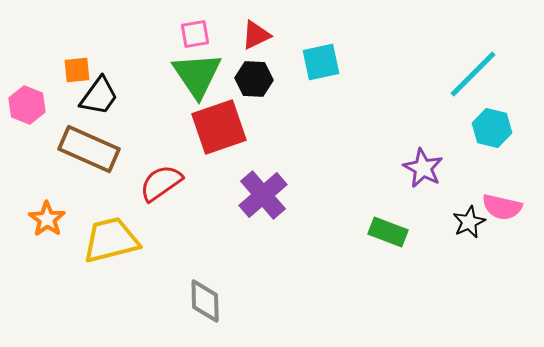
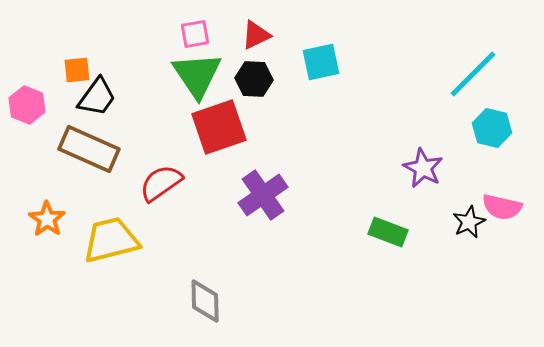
black trapezoid: moved 2 px left, 1 px down
purple cross: rotated 6 degrees clockwise
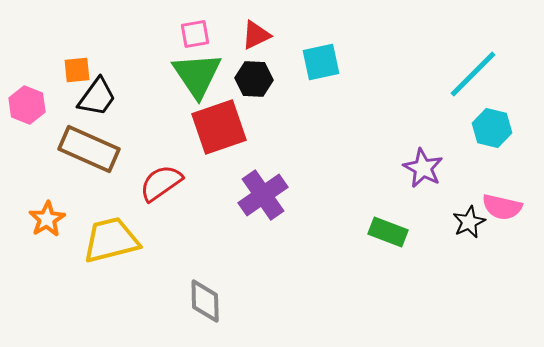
orange star: rotated 6 degrees clockwise
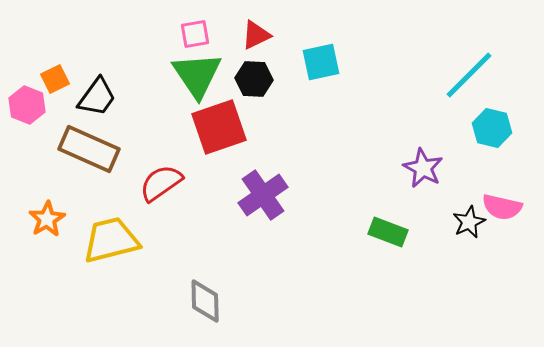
orange square: moved 22 px left, 9 px down; rotated 20 degrees counterclockwise
cyan line: moved 4 px left, 1 px down
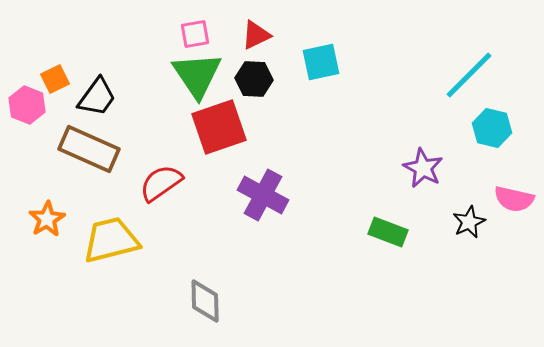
purple cross: rotated 27 degrees counterclockwise
pink semicircle: moved 12 px right, 8 px up
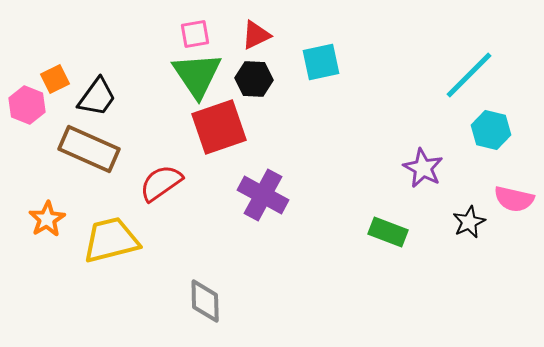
cyan hexagon: moved 1 px left, 2 px down
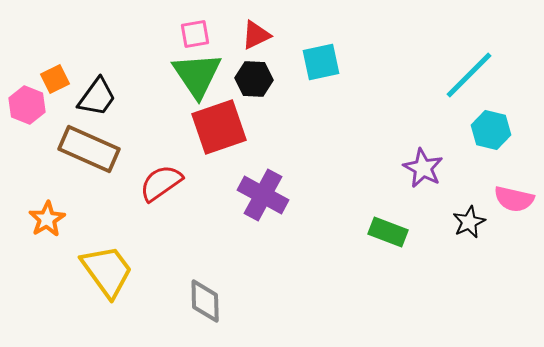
yellow trapezoid: moved 4 px left, 31 px down; rotated 68 degrees clockwise
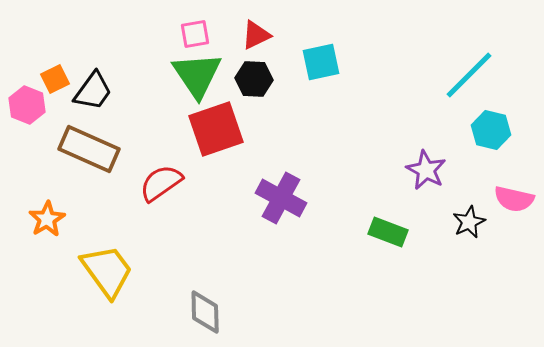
black trapezoid: moved 4 px left, 6 px up
red square: moved 3 px left, 2 px down
purple star: moved 3 px right, 2 px down
purple cross: moved 18 px right, 3 px down
gray diamond: moved 11 px down
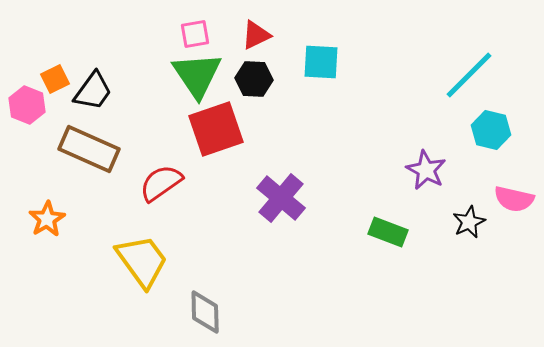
cyan square: rotated 15 degrees clockwise
purple cross: rotated 12 degrees clockwise
yellow trapezoid: moved 35 px right, 10 px up
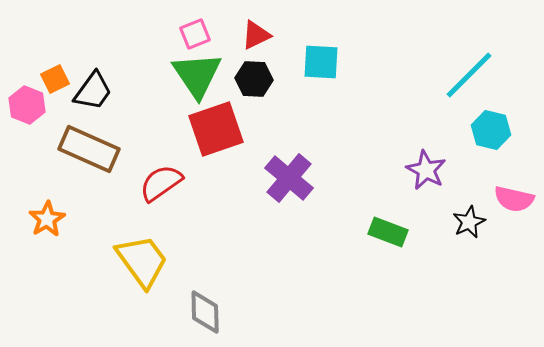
pink square: rotated 12 degrees counterclockwise
purple cross: moved 8 px right, 20 px up
